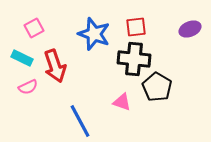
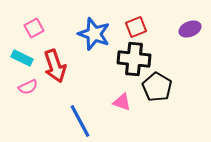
red square: rotated 15 degrees counterclockwise
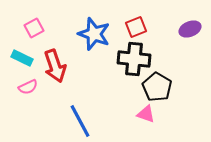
pink triangle: moved 24 px right, 12 px down
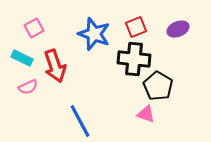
purple ellipse: moved 12 px left
black pentagon: moved 1 px right, 1 px up
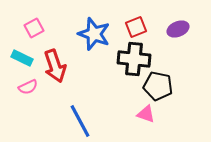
black pentagon: rotated 20 degrees counterclockwise
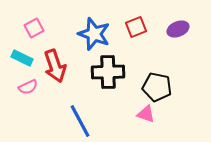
black cross: moved 26 px left, 13 px down; rotated 8 degrees counterclockwise
black pentagon: moved 1 px left, 1 px down
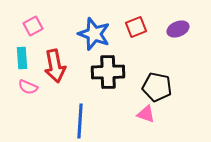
pink square: moved 1 px left, 2 px up
cyan rectangle: rotated 60 degrees clockwise
red arrow: rotated 8 degrees clockwise
pink semicircle: rotated 48 degrees clockwise
blue line: rotated 32 degrees clockwise
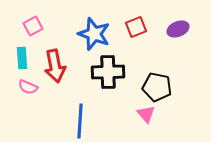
pink triangle: rotated 30 degrees clockwise
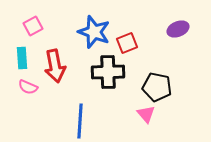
red square: moved 9 px left, 16 px down
blue star: moved 2 px up
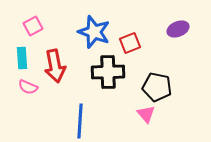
red square: moved 3 px right
